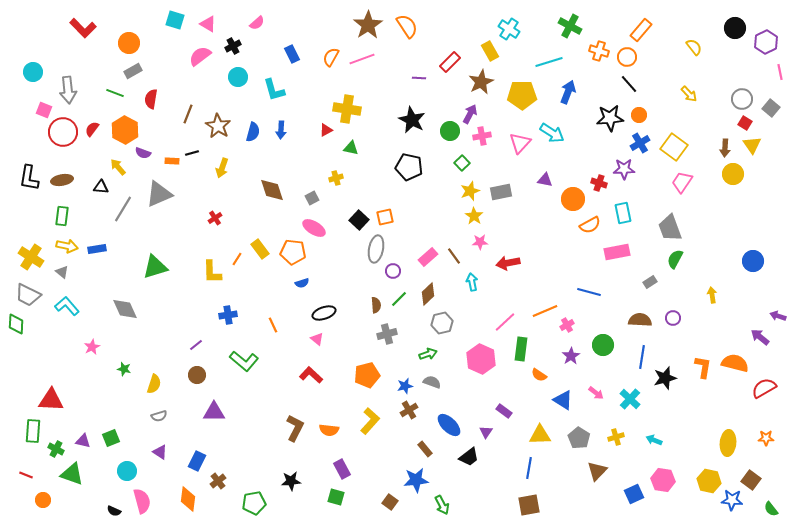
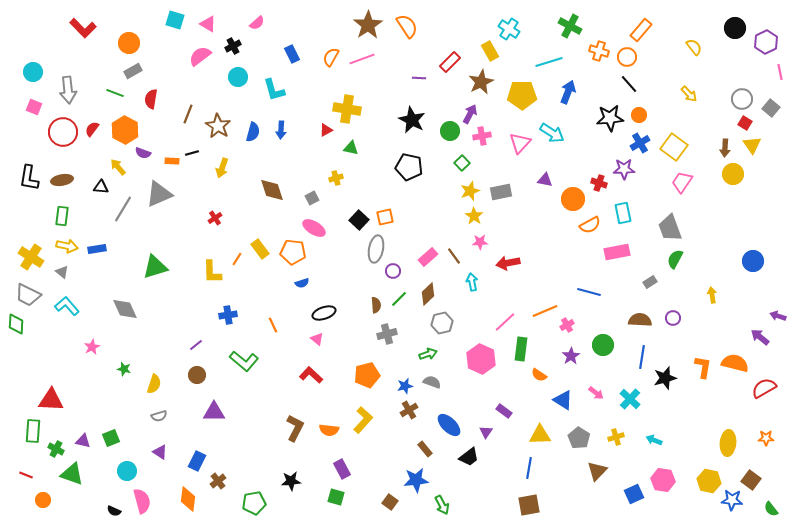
pink square at (44, 110): moved 10 px left, 3 px up
yellow L-shape at (370, 421): moved 7 px left, 1 px up
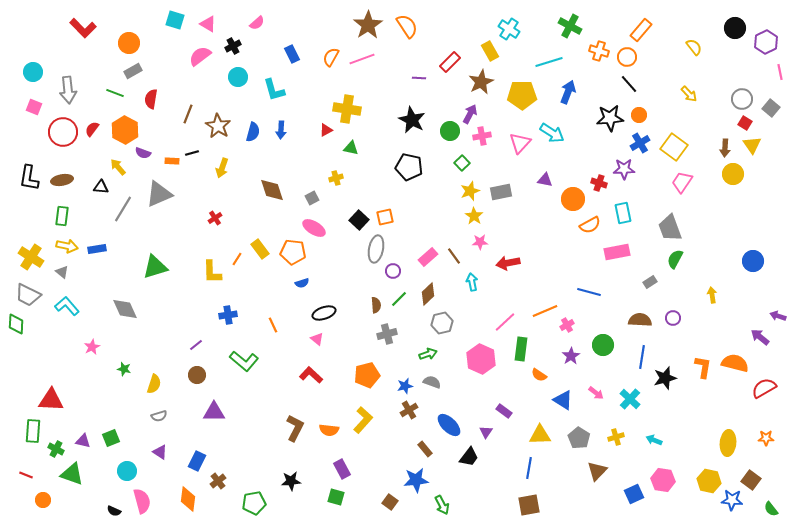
black trapezoid at (469, 457): rotated 15 degrees counterclockwise
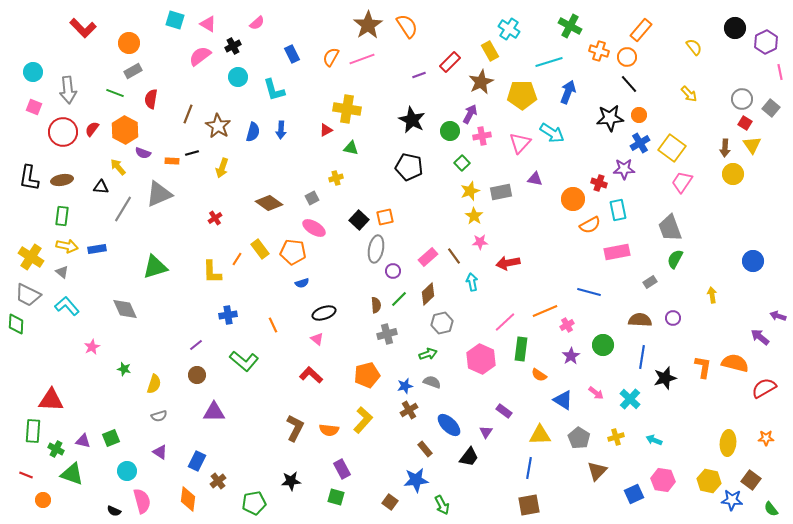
purple line at (419, 78): moved 3 px up; rotated 24 degrees counterclockwise
yellow square at (674, 147): moved 2 px left, 1 px down
purple triangle at (545, 180): moved 10 px left, 1 px up
brown diamond at (272, 190): moved 3 px left, 13 px down; rotated 36 degrees counterclockwise
cyan rectangle at (623, 213): moved 5 px left, 3 px up
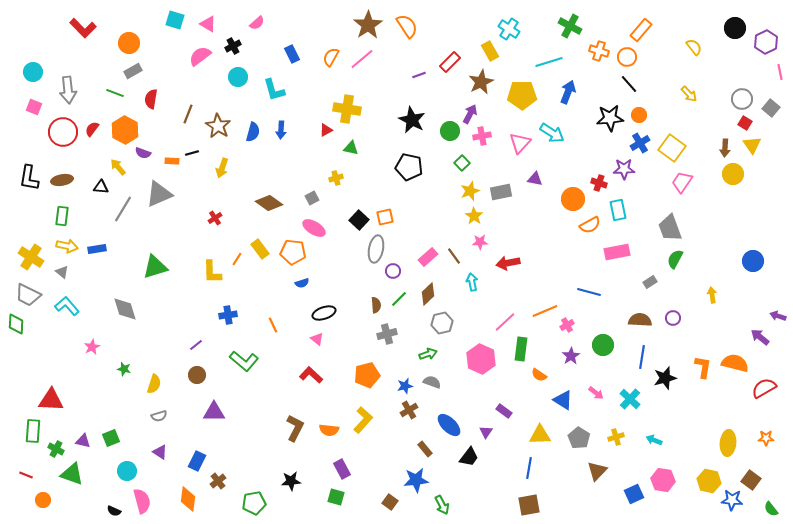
pink line at (362, 59): rotated 20 degrees counterclockwise
gray diamond at (125, 309): rotated 8 degrees clockwise
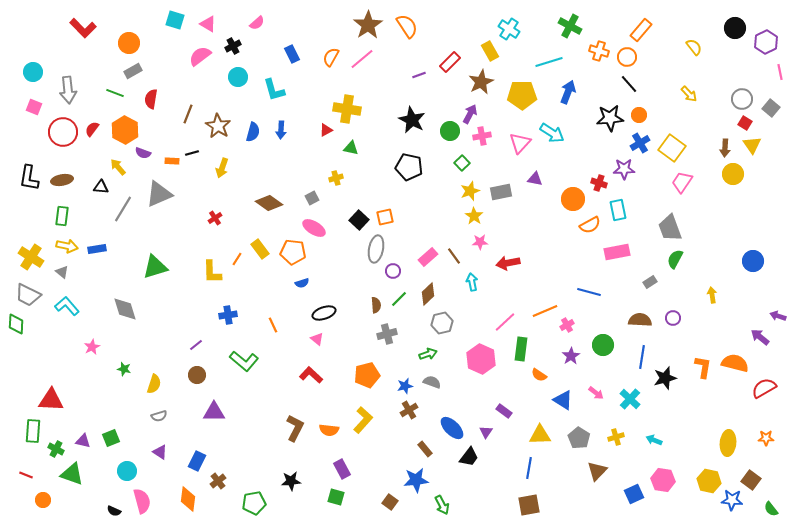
blue ellipse at (449, 425): moved 3 px right, 3 px down
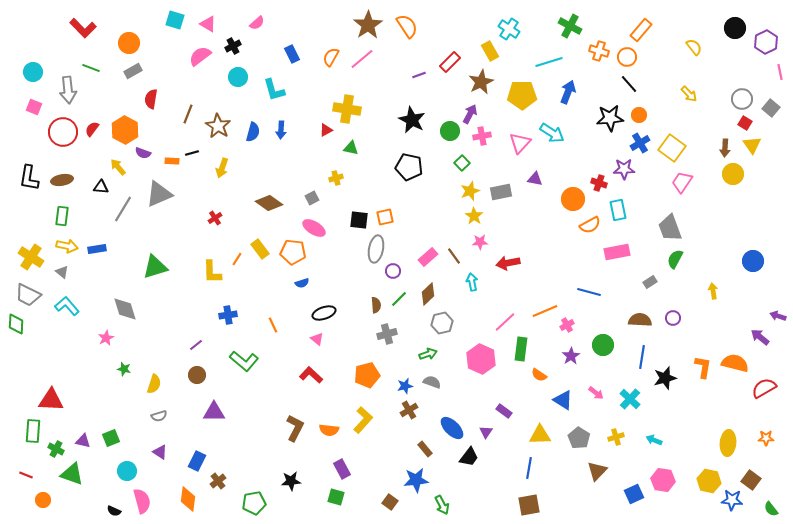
green line at (115, 93): moved 24 px left, 25 px up
black square at (359, 220): rotated 36 degrees counterclockwise
yellow arrow at (712, 295): moved 1 px right, 4 px up
pink star at (92, 347): moved 14 px right, 9 px up
